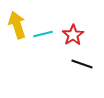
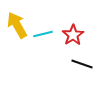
yellow arrow: rotated 12 degrees counterclockwise
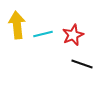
yellow arrow: rotated 24 degrees clockwise
red star: rotated 10 degrees clockwise
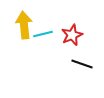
yellow arrow: moved 7 px right
red star: moved 1 px left
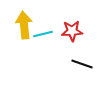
red star: moved 4 px up; rotated 20 degrees clockwise
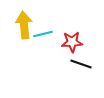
red star: moved 11 px down
black line: moved 1 px left
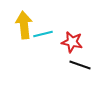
red star: rotated 15 degrees clockwise
black line: moved 1 px left, 1 px down
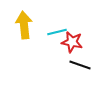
cyan line: moved 14 px right, 2 px up
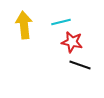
cyan line: moved 4 px right, 10 px up
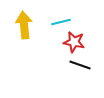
red star: moved 2 px right
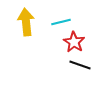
yellow arrow: moved 2 px right, 3 px up
red star: rotated 20 degrees clockwise
